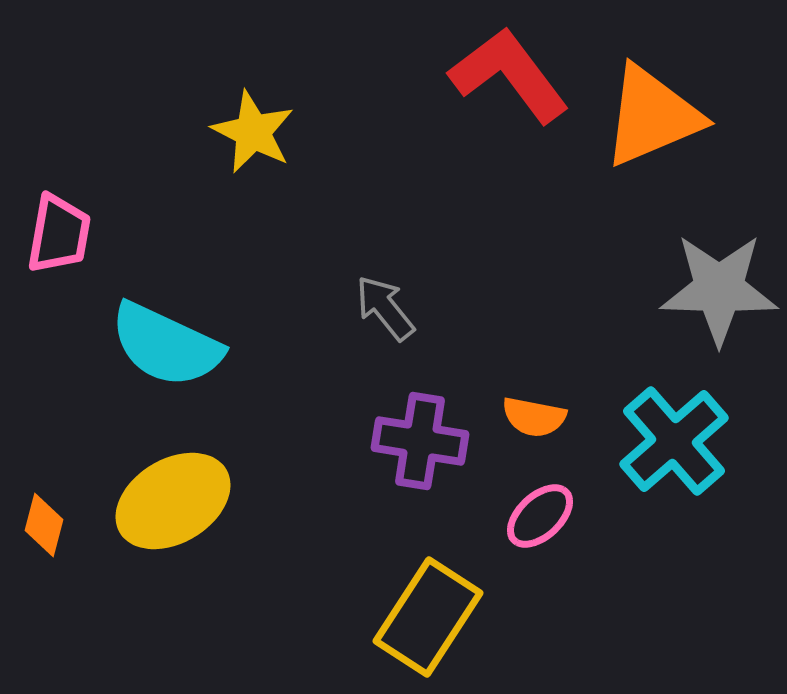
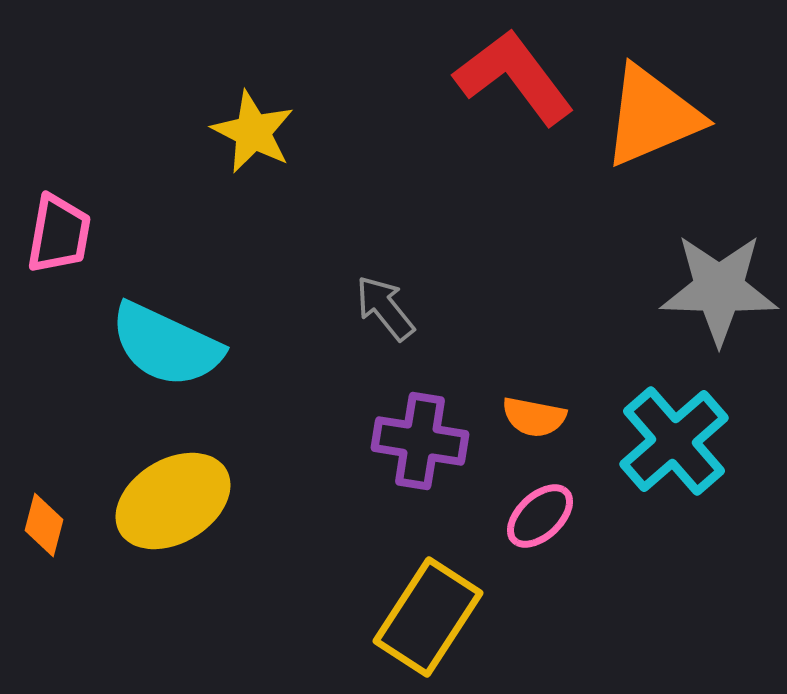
red L-shape: moved 5 px right, 2 px down
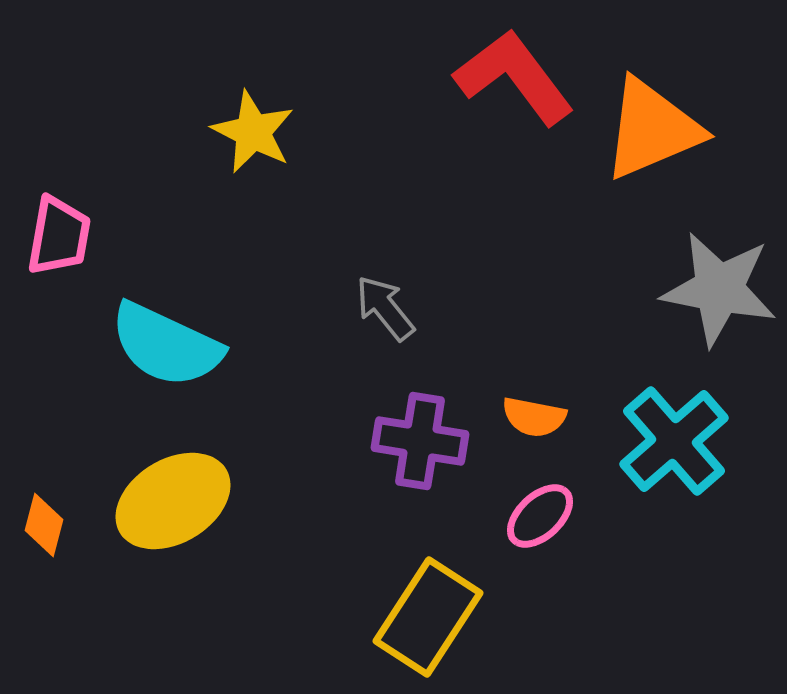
orange triangle: moved 13 px down
pink trapezoid: moved 2 px down
gray star: rotated 9 degrees clockwise
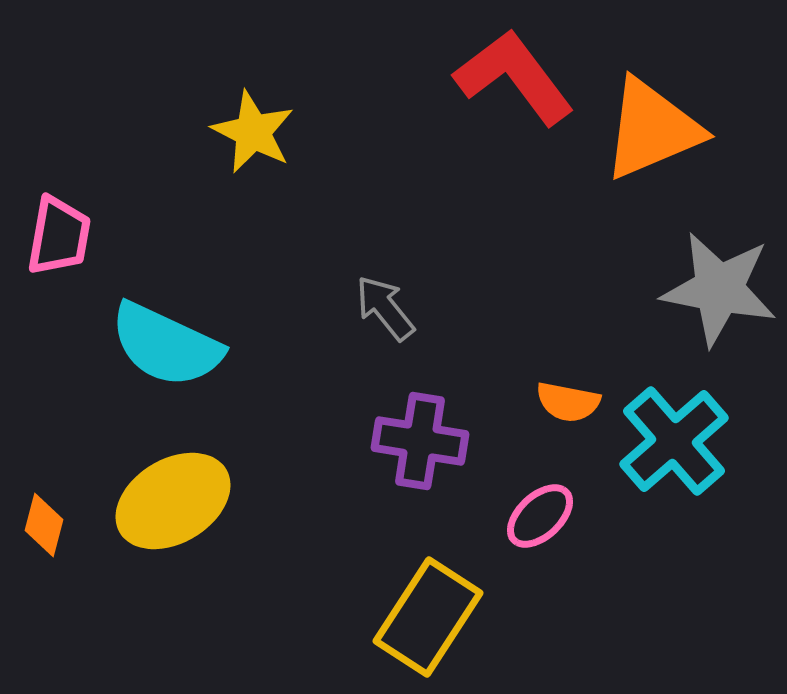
orange semicircle: moved 34 px right, 15 px up
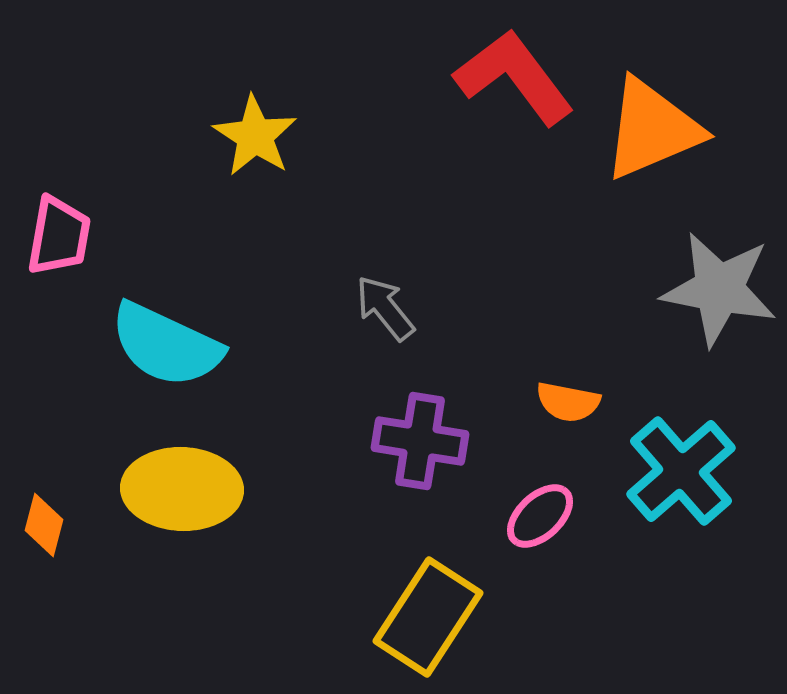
yellow star: moved 2 px right, 4 px down; rotated 6 degrees clockwise
cyan cross: moved 7 px right, 30 px down
yellow ellipse: moved 9 px right, 12 px up; rotated 33 degrees clockwise
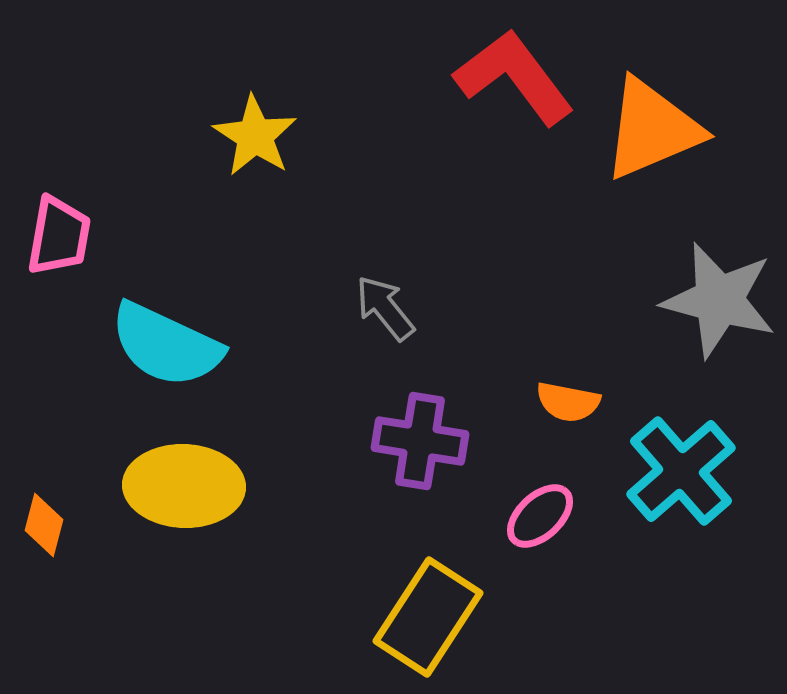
gray star: moved 11 px down; rotated 4 degrees clockwise
yellow ellipse: moved 2 px right, 3 px up
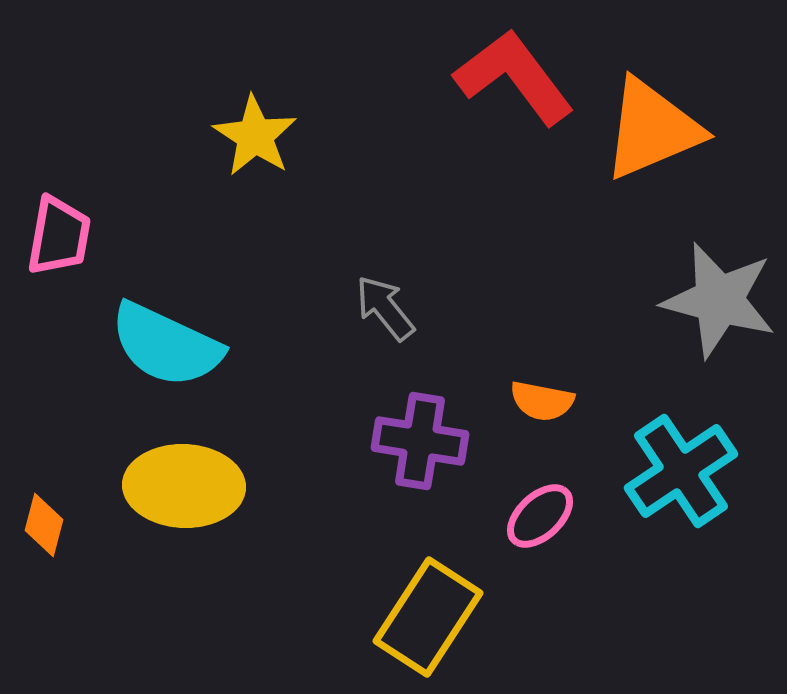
orange semicircle: moved 26 px left, 1 px up
cyan cross: rotated 7 degrees clockwise
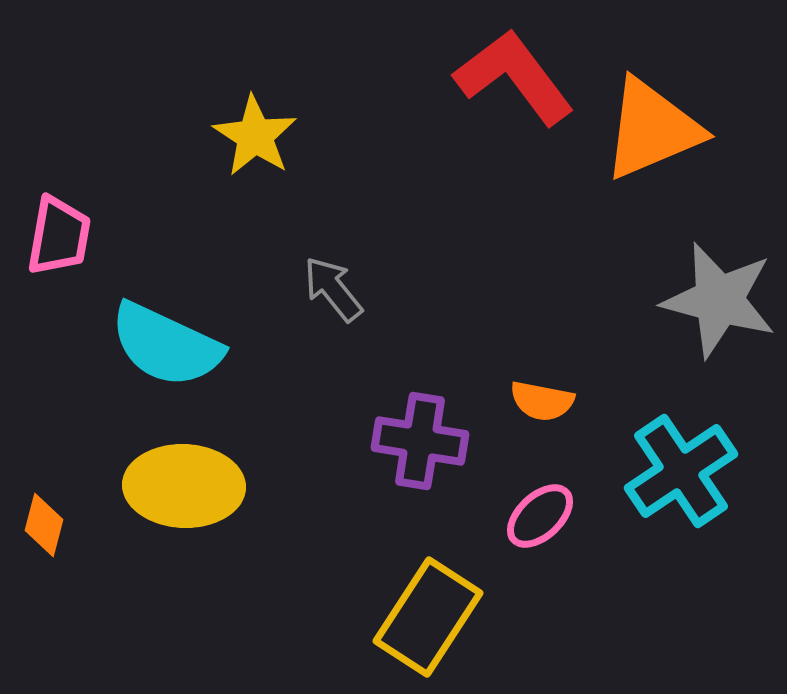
gray arrow: moved 52 px left, 19 px up
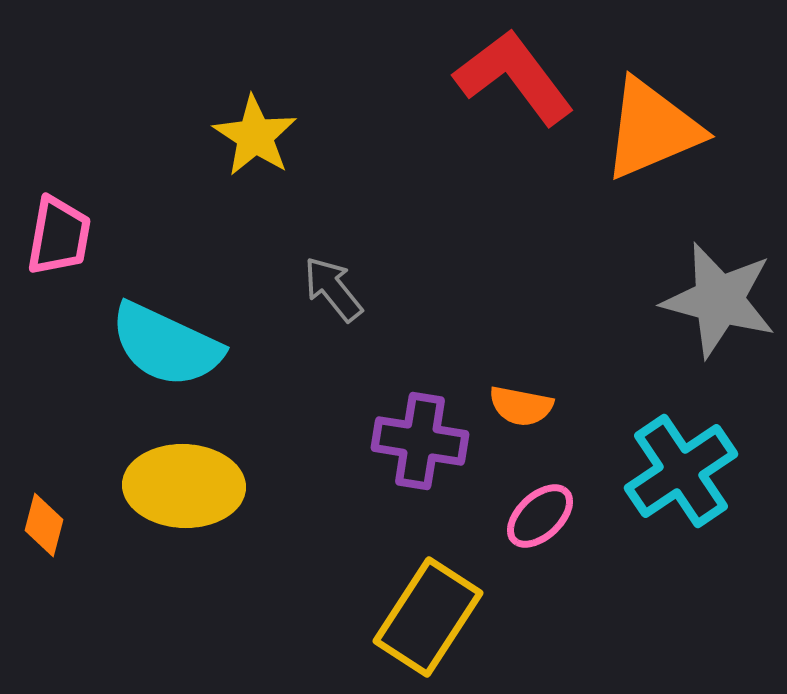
orange semicircle: moved 21 px left, 5 px down
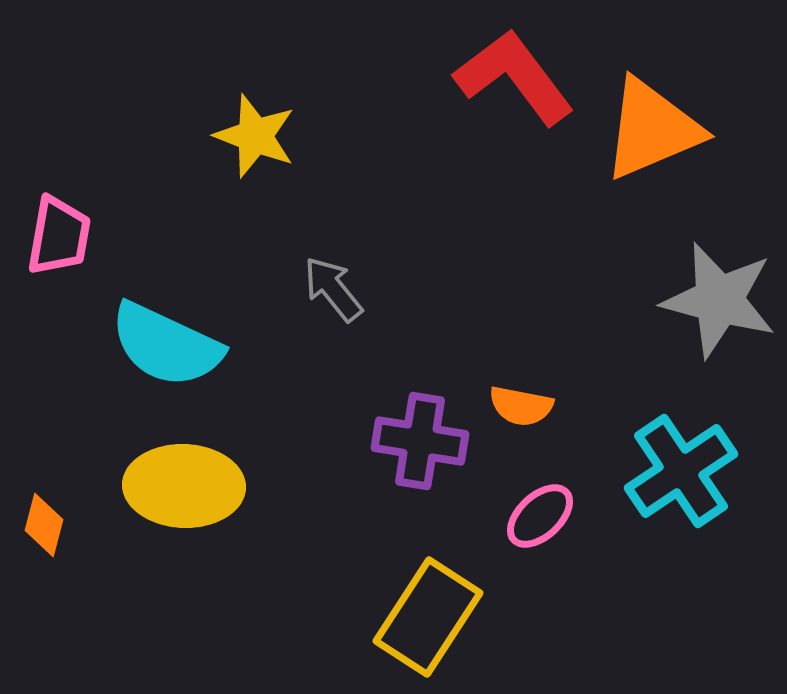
yellow star: rotated 12 degrees counterclockwise
